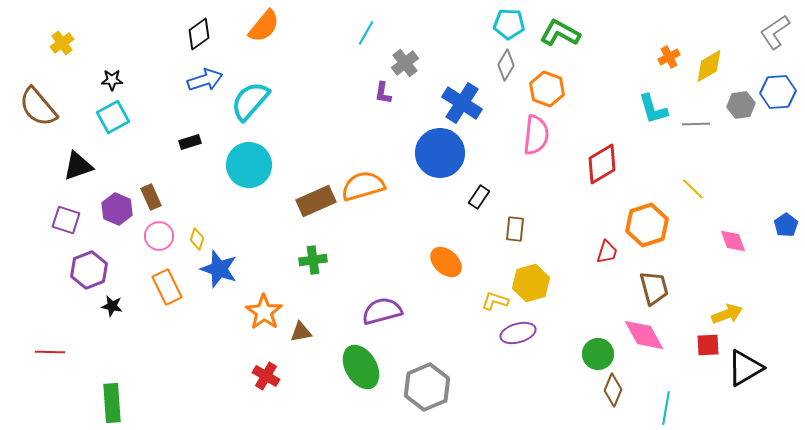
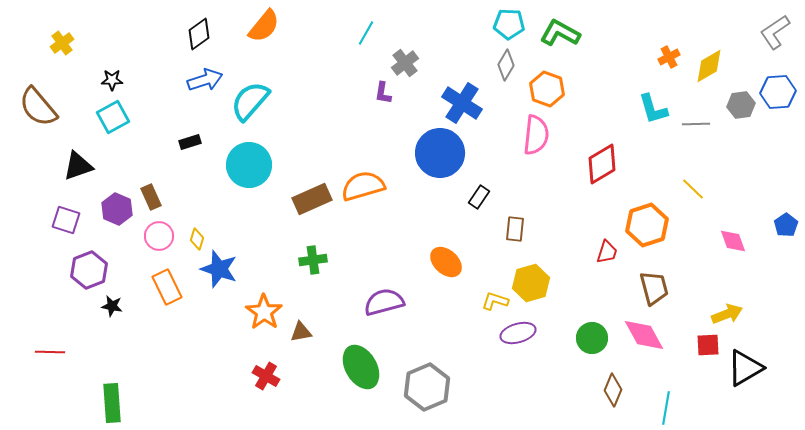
brown rectangle at (316, 201): moved 4 px left, 2 px up
purple semicircle at (382, 311): moved 2 px right, 9 px up
green circle at (598, 354): moved 6 px left, 16 px up
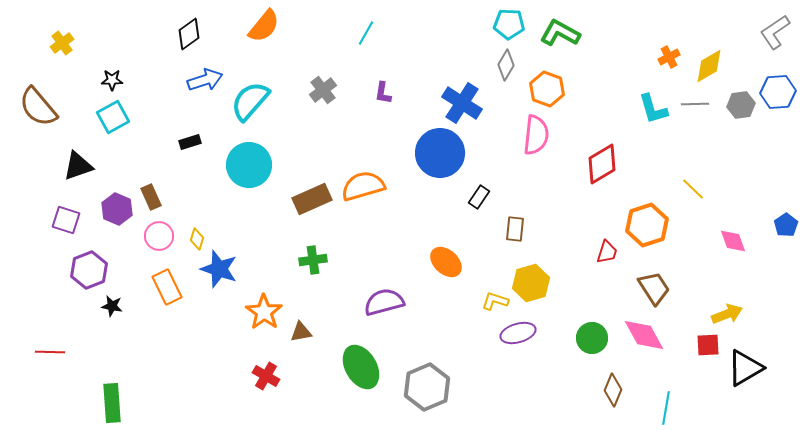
black diamond at (199, 34): moved 10 px left
gray cross at (405, 63): moved 82 px left, 27 px down
gray line at (696, 124): moved 1 px left, 20 px up
brown trapezoid at (654, 288): rotated 18 degrees counterclockwise
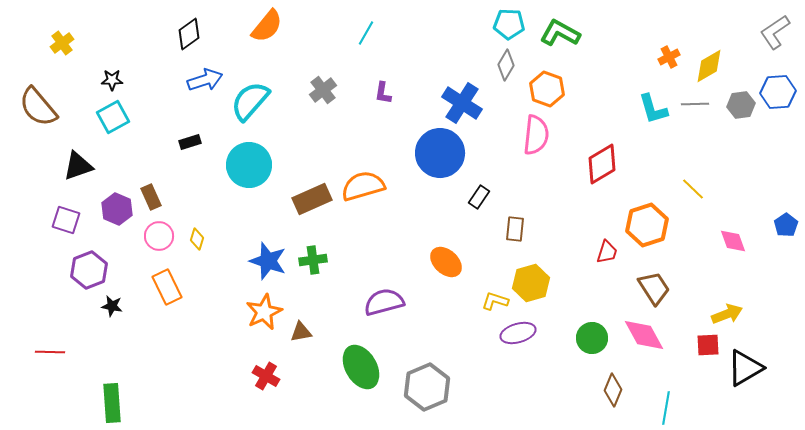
orange semicircle at (264, 26): moved 3 px right
blue star at (219, 269): moved 49 px right, 8 px up
orange star at (264, 312): rotated 12 degrees clockwise
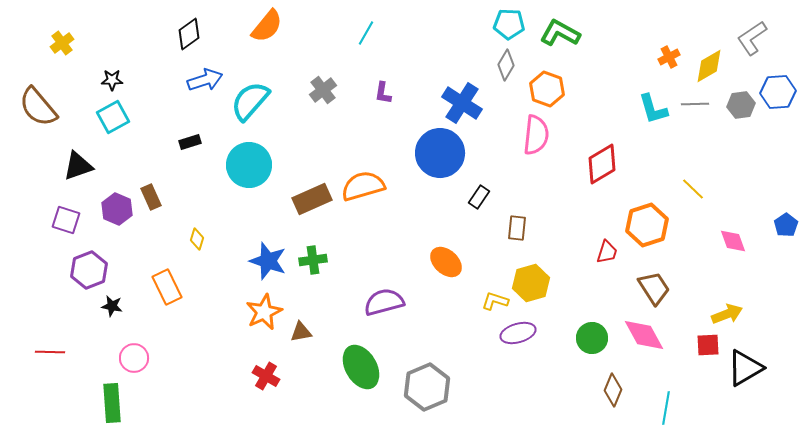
gray L-shape at (775, 32): moved 23 px left, 6 px down
brown rectangle at (515, 229): moved 2 px right, 1 px up
pink circle at (159, 236): moved 25 px left, 122 px down
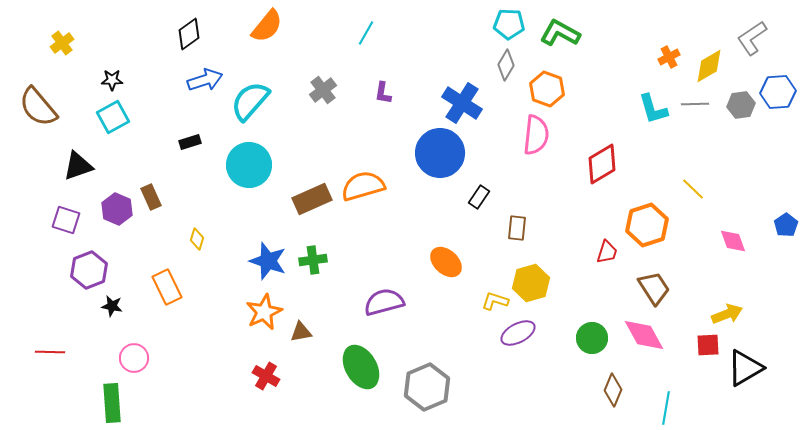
purple ellipse at (518, 333): rotated 12 degrees counterclockwise
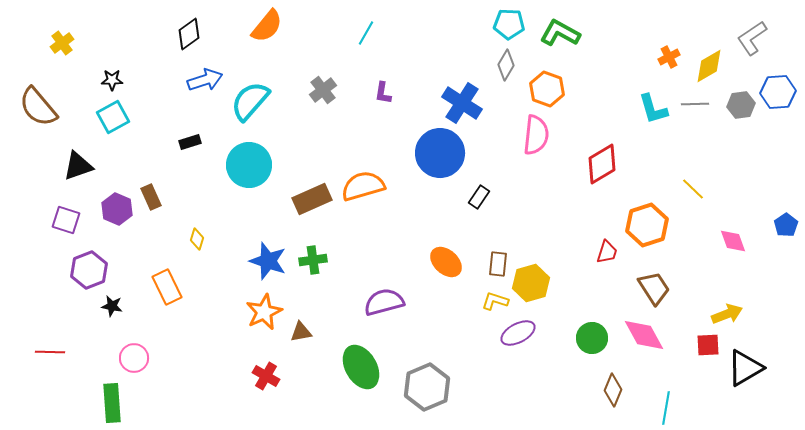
brown rectangle at (517, 228): moved 19 px left, 36 px down
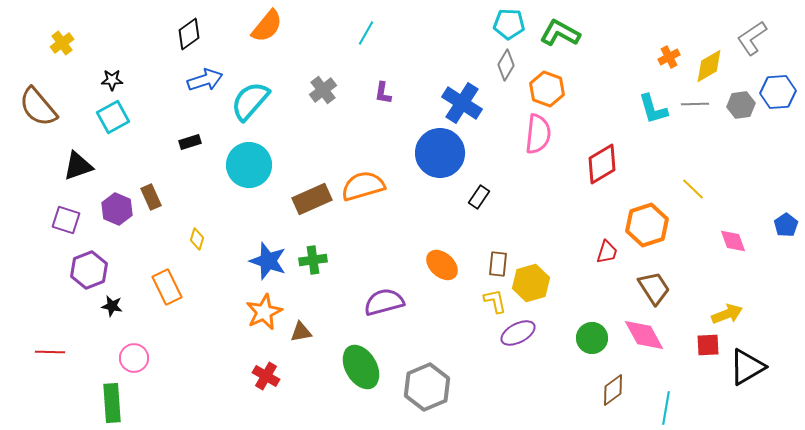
pink semicircle at (536, 135): moved 2 px right, 1 px up
orange ellipse at (446, 262): moved 4 px left, 3 px down
yellow L-shape at (495, 301): rotated 60 degrees clockwise
black triangle at (745, 368): moved 2 px right, 1 px up
brown diamond at (613, 390): rotated 32 degrees clockwise
